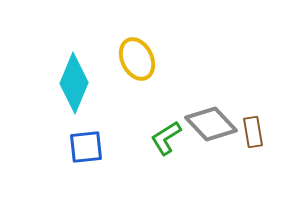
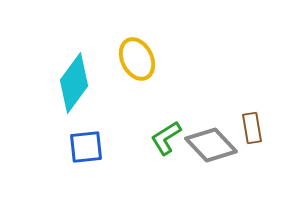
cyan diamond: rotated 14 degrees clockwise
gray diamond: moved 21 px down
brown rectangle: moved 1 px left, 4 px up
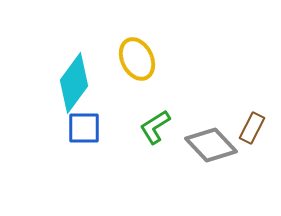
brown rectangle: rotated 36 degrees clockwise
green L-shape: moved 11 px left, 11 px up
blue square: moved 2 px left, 19 px up; rotated 6 degrees clockwise
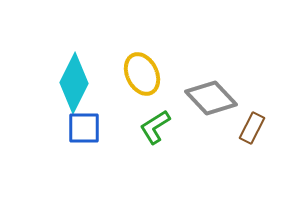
yellow ellipse: moved 5 px right, 15 px down
cyan diamond: rotated 10 degrees counterclockwise
gray diamond: moved 47 px up
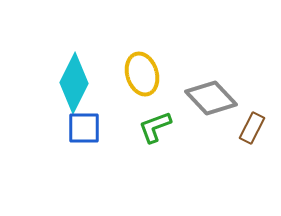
yellow ellipse: rotated 9 degrees clockwise
green L-shape: rotated 12 degrees clockwise
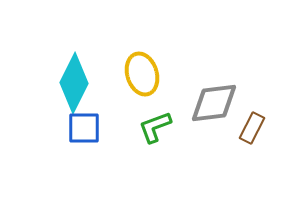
gray diamond: moved 3 px right, 5 px down; rotated 54 degrees counterclockwise
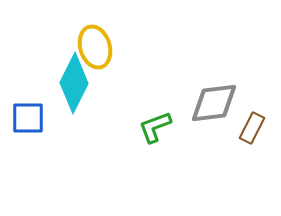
yellow ellipse: moved 47 px left, 27 px up
blue square: moved 56 px left, 10 px up
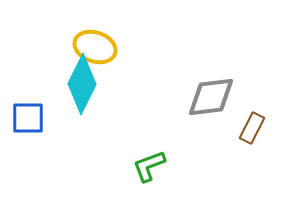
yellow ellipse: rotated 54 degrees counterclockwise
cyan diamond: moved 8 px right, 1 px down
gray diamond: moved 3 px left, 6 px up
green L-shape: moved 6 px left, 39 px down
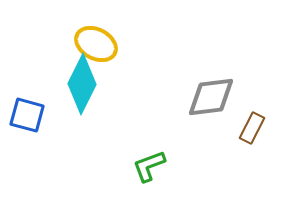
yellow ellipse: moved 1 px right, 3 px up; rotated 9 degrees clockwise
blue square: moved 1 px left, 3 px up; rotated 15 degrees clockwise
